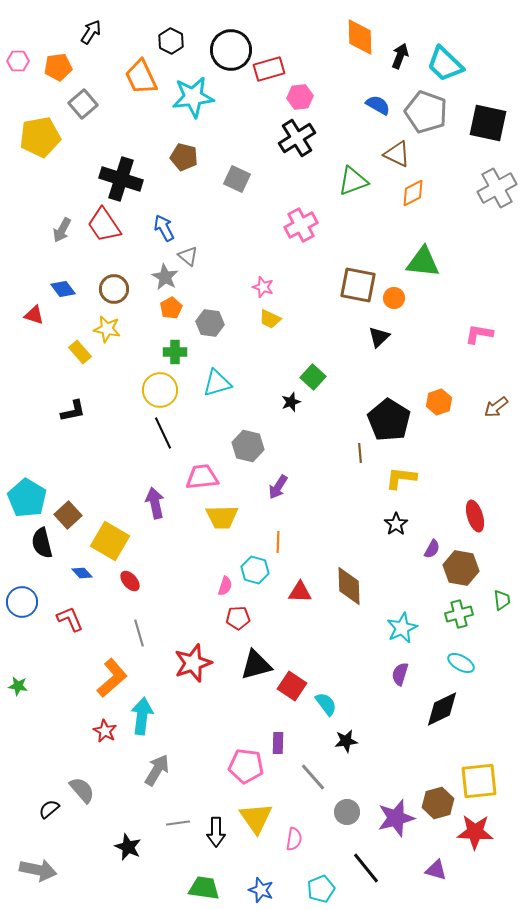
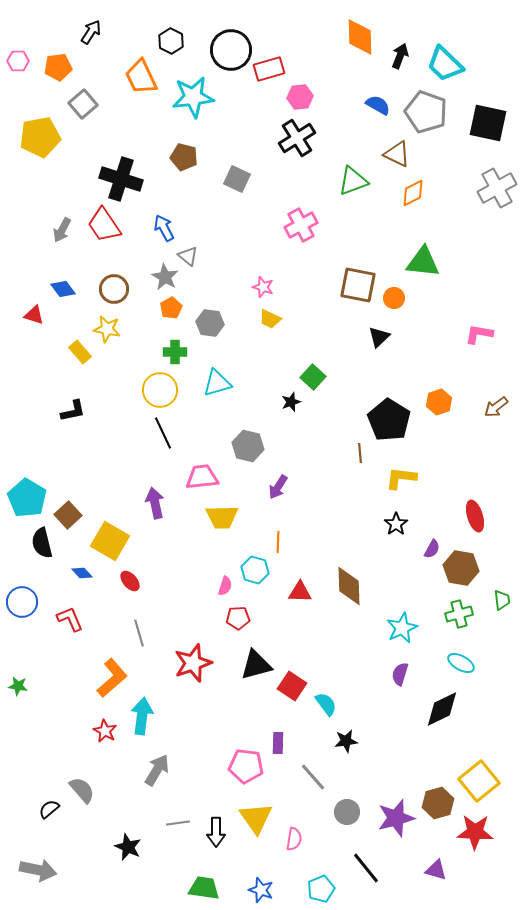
yellow square at (479, 781): rotated 33 degrees counterclockwise
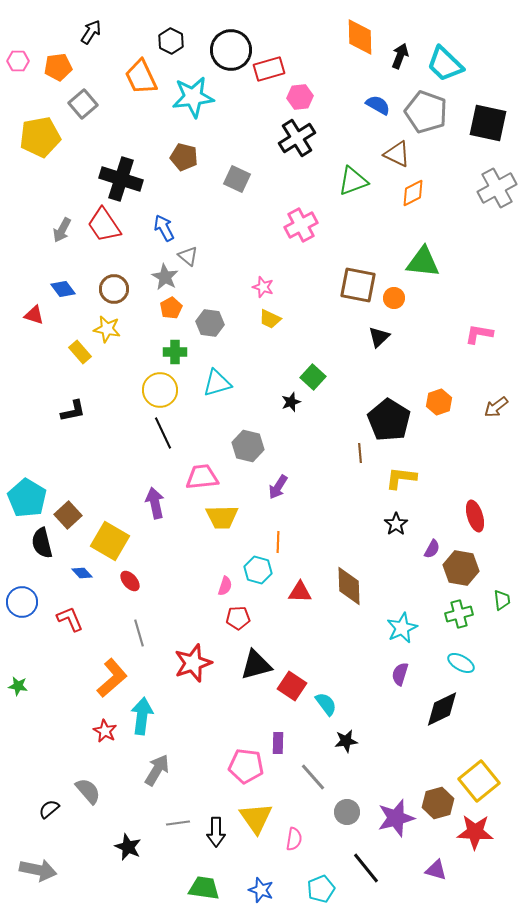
cyan hexagon at (255, 570): moved 3 px right
gray semicircle at (82, 790): moved 6 px right, 1 px down
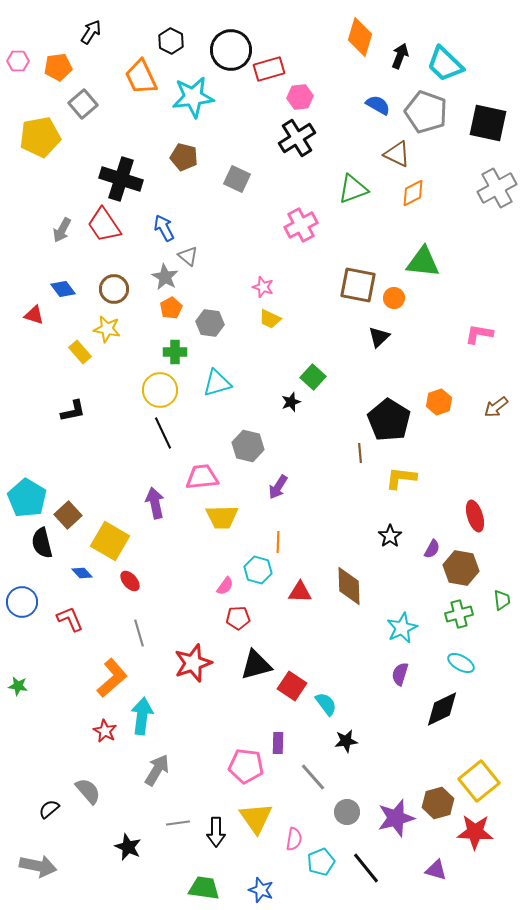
orange diamond at (360, 37): rotated 18 degrees clockwise
green triangle at (353, 181): moved 8 px down
black star at (396, 524): moved 6 px left, 12 px down
pink semicircle at (225, 586): rotated 18 degrees clockwise
gray arrow at (38, 870): moved 4 px up
cyan pentagon at (321, 889): moved 27 px up
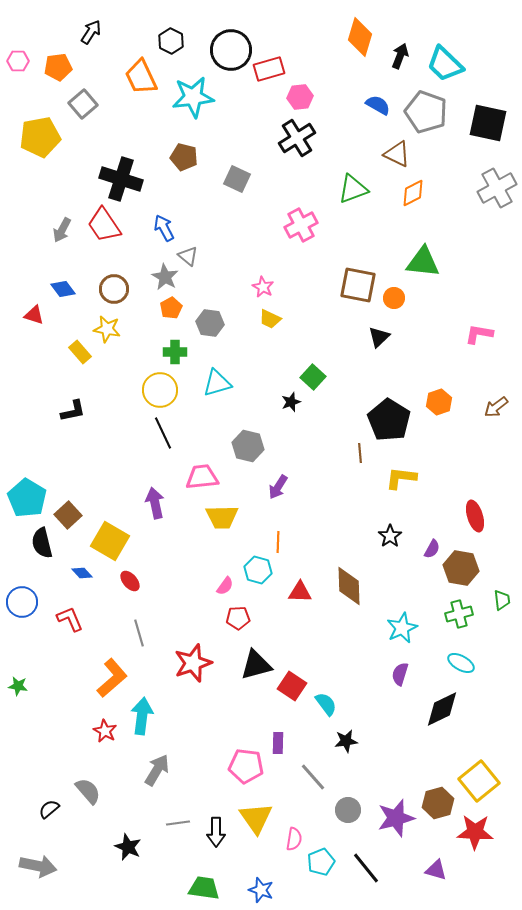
pink star at (263, 287): rotated 10 degrees clockwise
gray circle at (347, 812): moved 1 px right, 2 px up
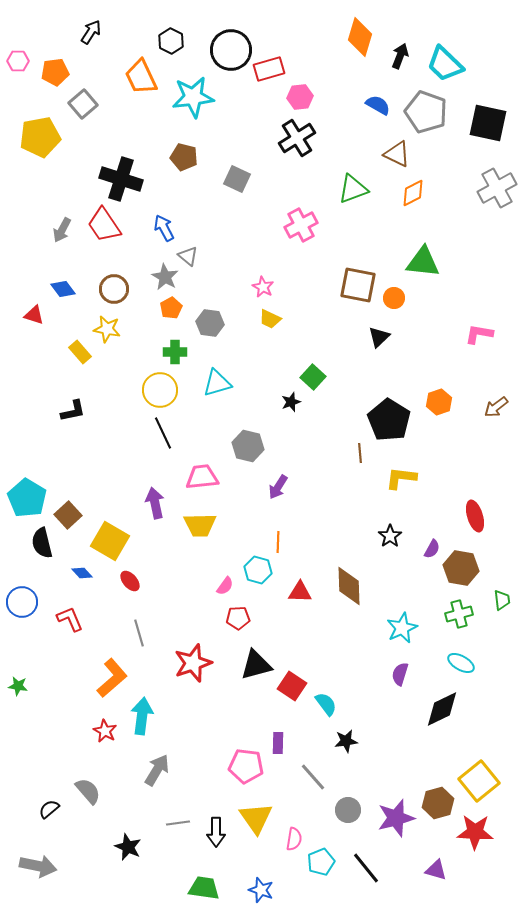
orange pentagon at (58, 67): moved 3 px left, 5 px down
yellow trapezoid at (222, 517): moved 22 px left, 8 px down
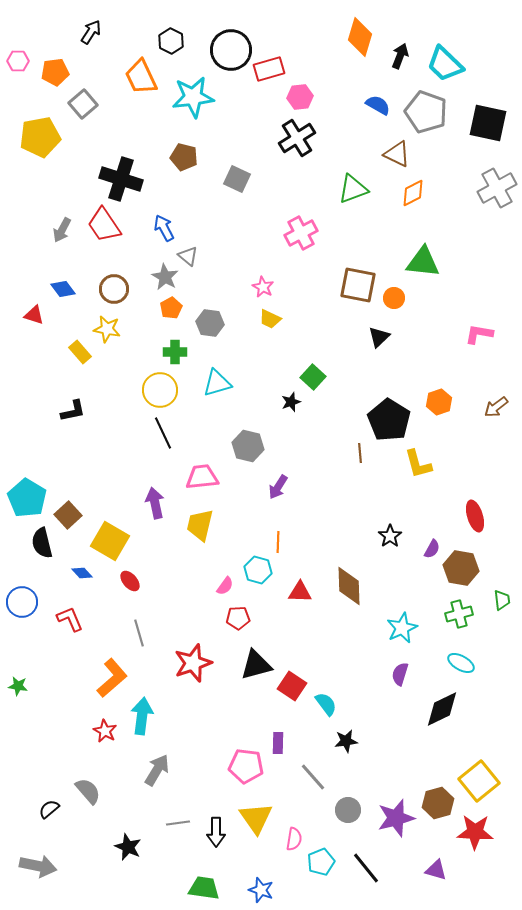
pink cross at (301, 225): moved 8 px down
yellow L-shape at (401, 478): moved 17 px right, 14 px up; rotated 112 degrees counterclockwise
yellow trapezoid at (200, 525): rotated 104 degrees clockwise
